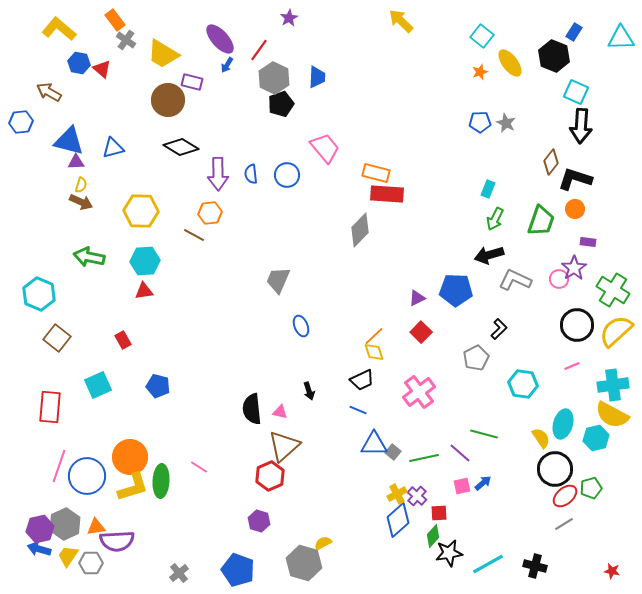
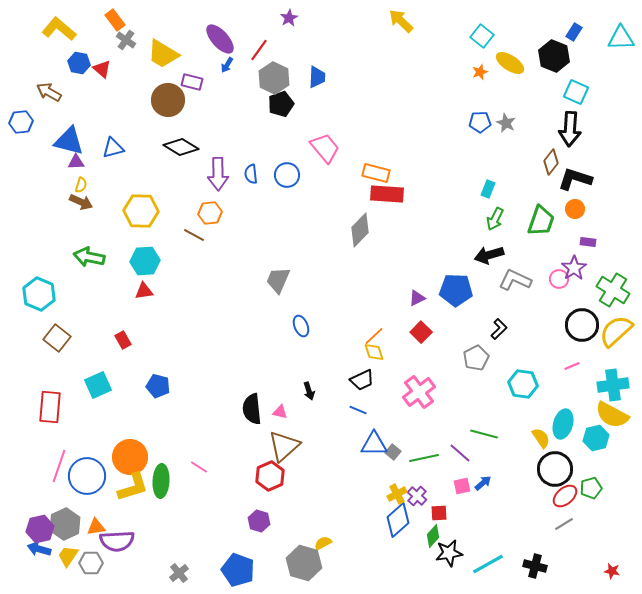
yellow ellipse at (510, 63): rotated 20 degrees counterclockwise
black arrow at (581, 126): moved 11 px left, 3 px down
black circle at (577, 325): moved 5 px right
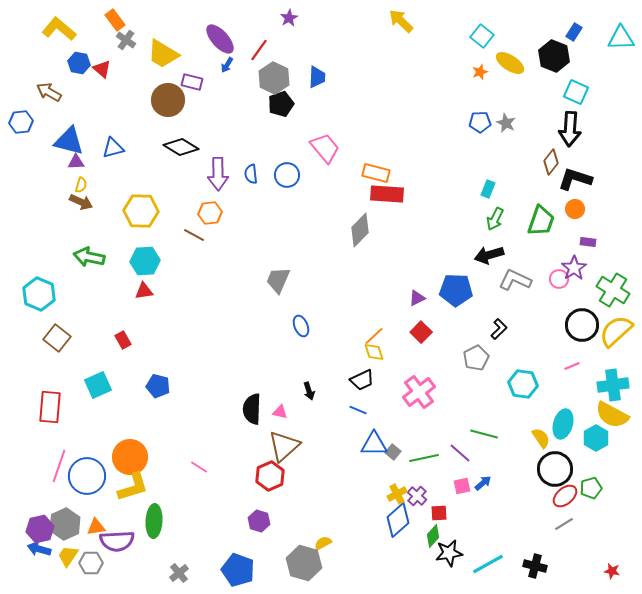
black semicircle at (252, 409): rotated 8 degrees clockwise
cyan hexagon at (596, 438): rotated 15 degrees counterclockwise
green ellipse at (161, 481): moved 7 px left, 40 px down
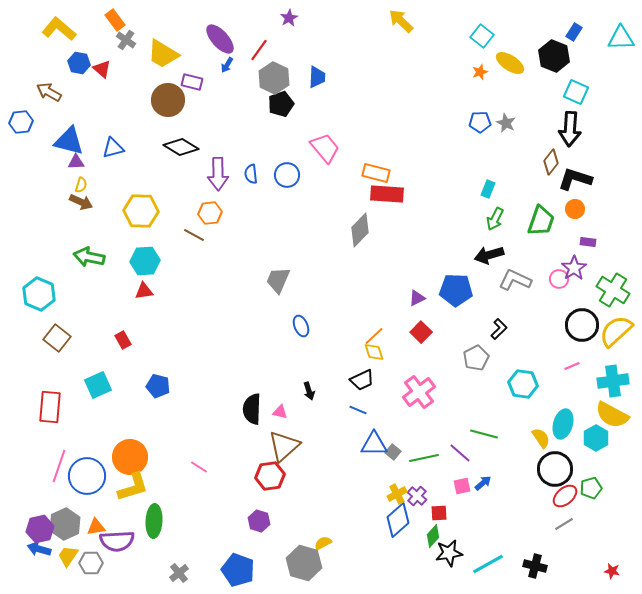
cyan cross at (613, 385): moved 4 px up
red hexagon at (270, 476): rotated 16 degrees clockwise
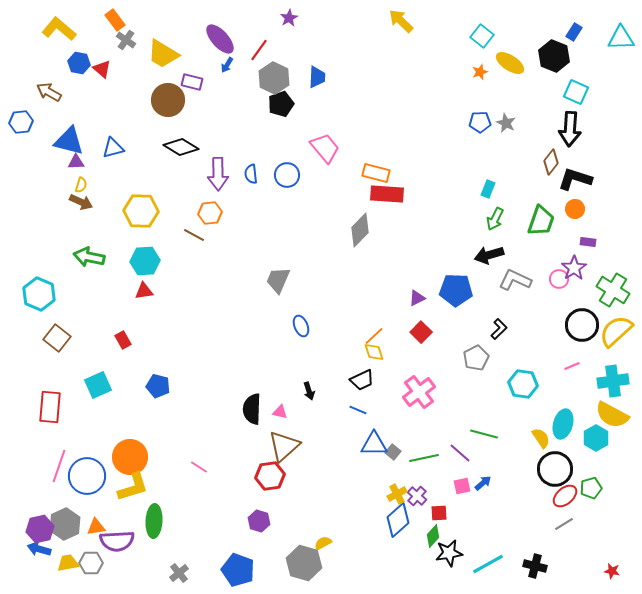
yellow trapezoid at (68, 556): moved 7 px down; rotated 45 degrees clockwise
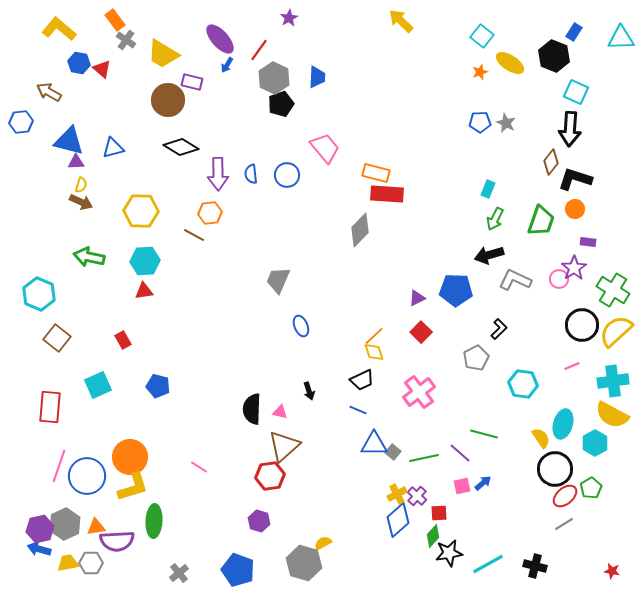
cyan hexagon at (596, 438): moved 1 px left, 5 px down
green pentagon at (591, 488): rotated 15 degrees counterclockwise
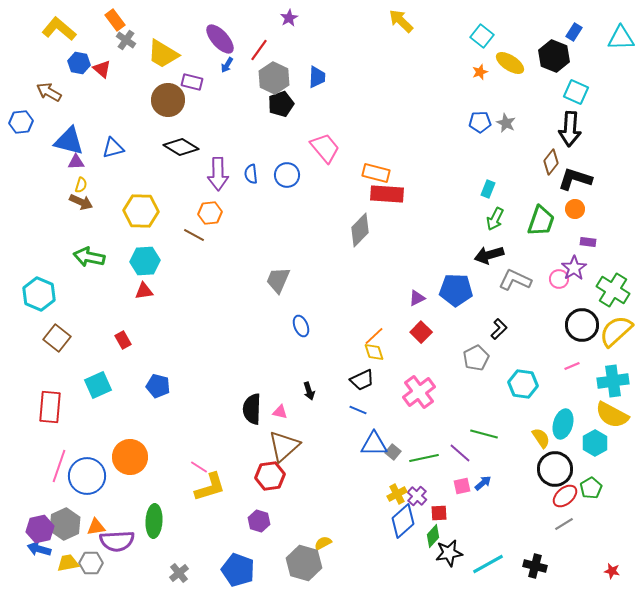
yellow L-shape at (133, 487): moved 77 px right
blue diamond at (398, 520): moved 5 px right, 1 px down
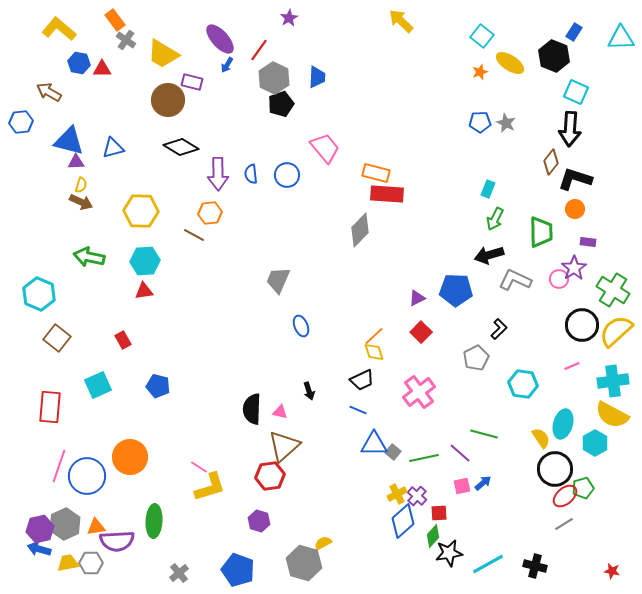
red triangle at (102, 69): rotated 42 degrees counterclockwise
green trapezoid at (541, 221): moved 11 px down; rotated 20 degrees counterclockwise
green pentagon at (591, 488): moved 8 px left; rotated 15 degrees clockwise
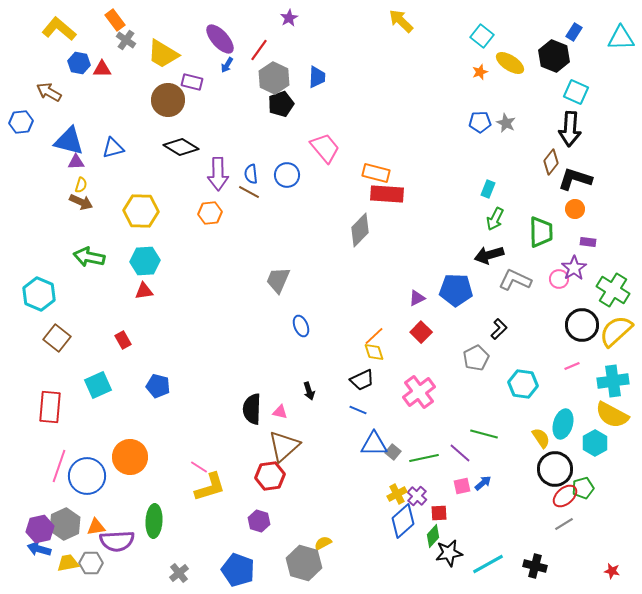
brown line at (194, 235): moved 55 px right, 43 px up
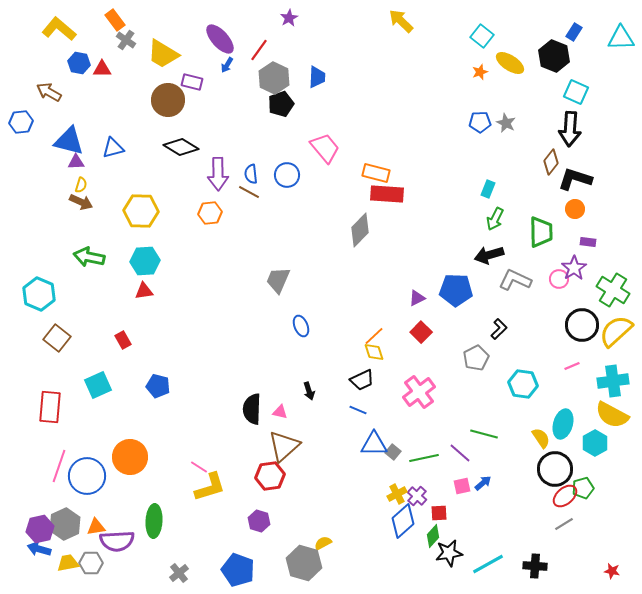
black cross at (535, 566): rotated 10 degrees counterclockwise
